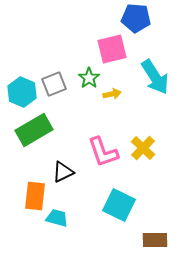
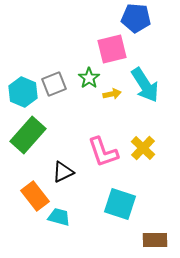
cyan arrow: moved 10 px left, 8 px down
cyan hexagon: moved 1 px right
green rectangle: moved 6 px left, 5 px down; rotated 18 degrees counterclockwise
orange rectangle: rotated 44 degrees counterclockwise
cyan square: moved 1 px right, 1 px up; rotated 8 degrees counterclockwise
cyan trapezoid: moved 2 px right, 1 px up
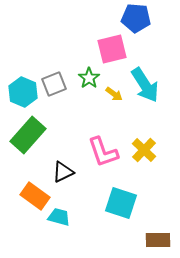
yellow arrow: moved 2 px right; rotated 48 degrees clockwise
yellow cross: moved 1 px right, 2 px down
orange rectangle: rotated 16 degrees counterclockwise
cyan square: moved 1 px right, 1 px up
brown rectangle: moved 3 px right
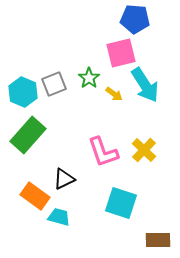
blue pentagon: moved 1 px left, 1 px down
pink square: moved 9 px right, 4 px down
black triangle: moved 1 px right, 7 px down
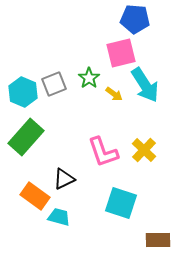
green rectangle: moved 2 px left, 2 px down
